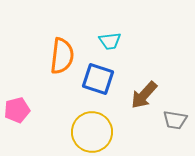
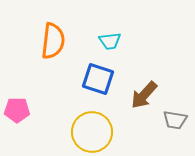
orange semicircle: moved 9 px left, 15 px up
pink pentagon: rotated 15 degrees clockwise
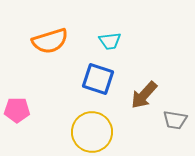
orange semicircle: moved 3 px left; rotated 66 degrees clockwise
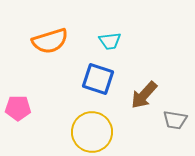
pink pentagon: moved 1 px right, 2 px up
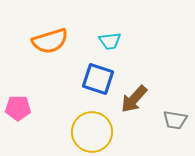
brown arrow: moved 10 px left, 4 px down
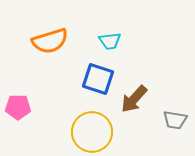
pink pentagon: moved 1 px up
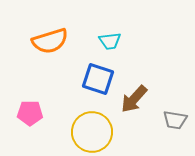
pink pentagon: moved 12 px right, 6 px down
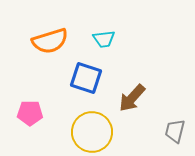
cyan trapezoid: moved 6 px left, 2 px up
blue square: moved 12 px left, 1 px up
brown arrow: moved 2 px left, 1 px up
gray trapezoid: moved 11 px down; rotated 95 degrees clockwise
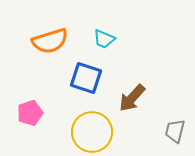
cyan trapezoid: rotated 30 degrees clockwise
pink pentagon: rotated 20 degrees counterclockwise
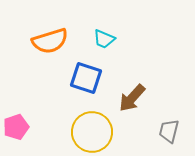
pink pentagon: moved 14 px left, 14 px down
gray trapezoid: moved 6 px left
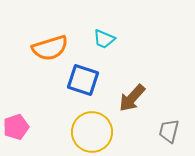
orange semicircle: moved 7 px down
blue square: moved 3 px left, 2 px down
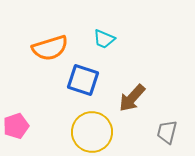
pink pentagon: moved 1 px up
gray trapezoid: moved 2 px left, 1 px down
